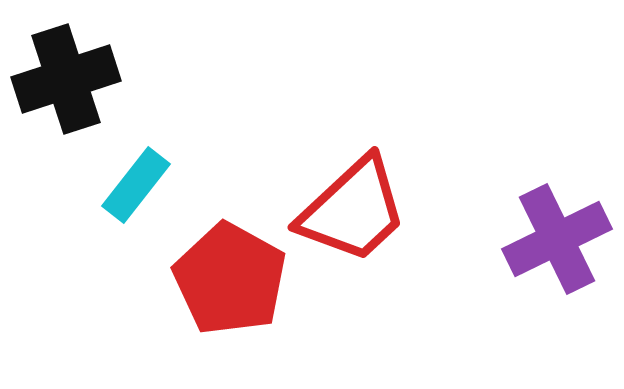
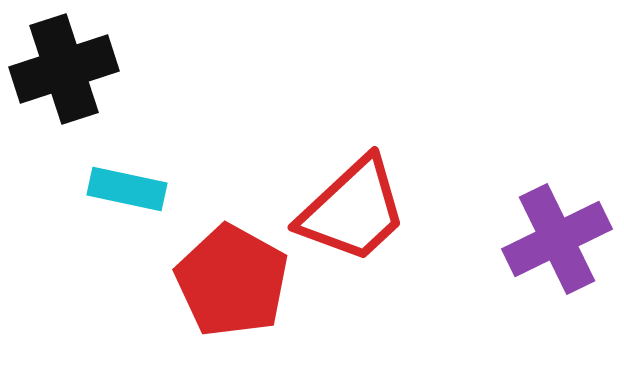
black cross: moved 2 px left, 10 px up
cyan rectangle: moved 9 px left, 4 px down; rotated 64 degrees clockwise
red pentagon: moved 2 px right, 2 px down
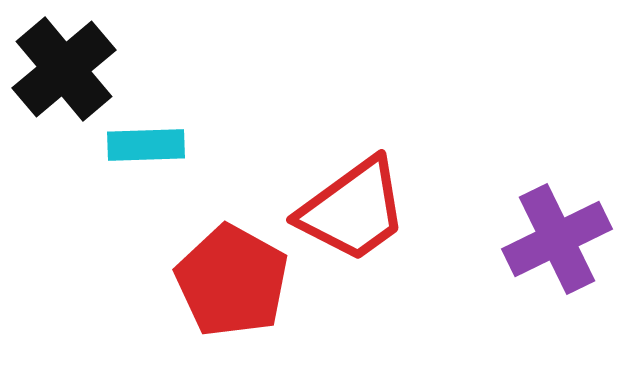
black cross: rotated 22 degrees counterclockwise
cyan rectangle: moved 19 px right, 44 px up; rotated 14 degrees counterclockwise
red trapezoid: rotated 7 degrees clockwise
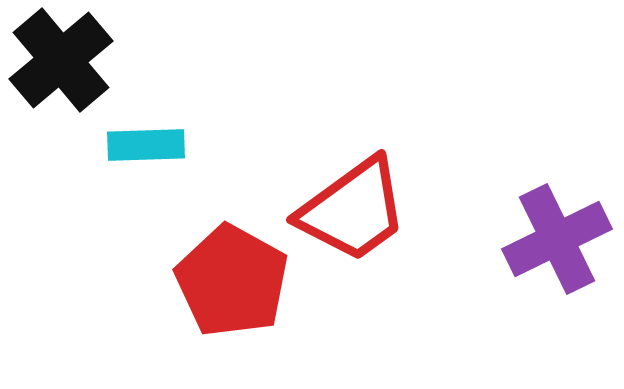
black cross: moved 3 px left, 9 px up
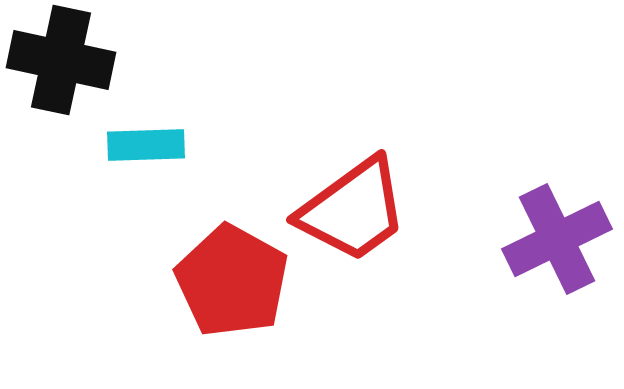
black cross: rotated 38 degrees counterclockwise
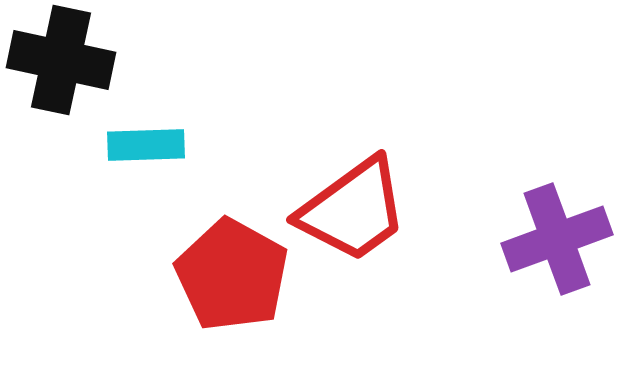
purple cross: rotated 6 degrees clockwise
red pentagon: moved 6 px up
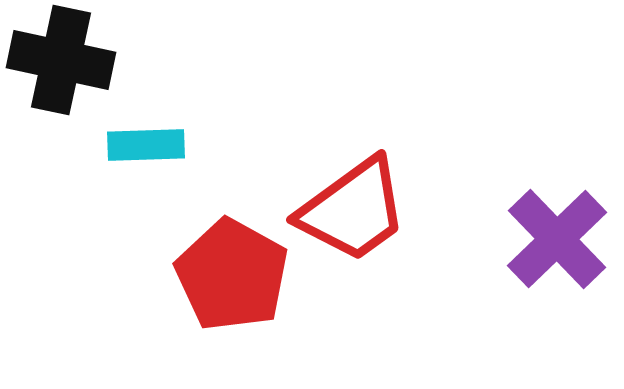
purple cross: rotated 24 degrees counterclockwise
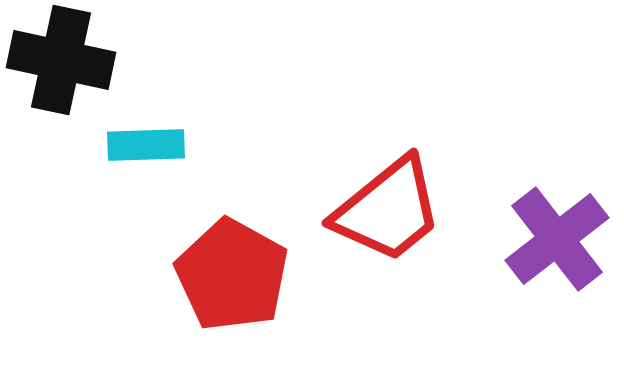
red trapezoid: moved 35 px right; rotated 3 degrees counterclockwise
purple cross: rotated 6 degrees clockwise
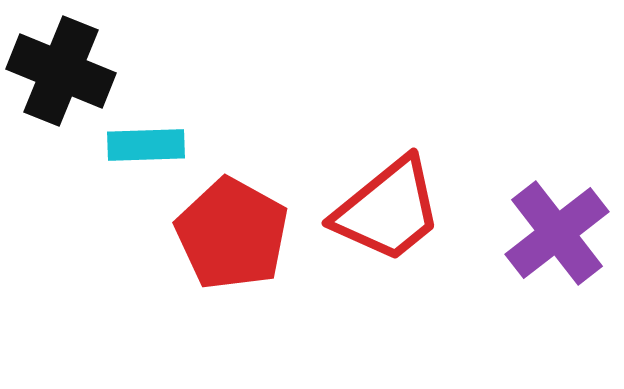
black cross: moved 11 px down; rotated 10 degrees clockwise
purple cross: moved 6 px up
red pentagon: moved 41 px up
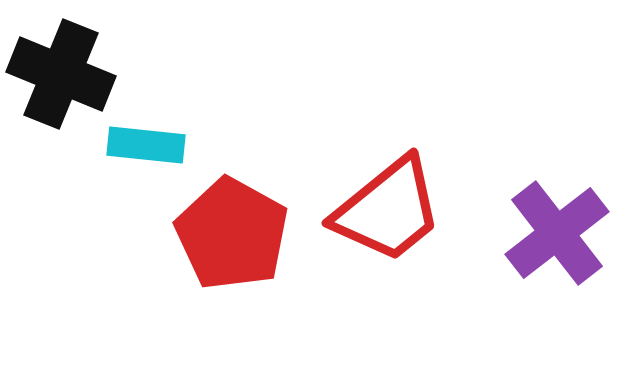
black cross: moved 3 px down
cyan rectangle: rotated 8 degrees clockwise
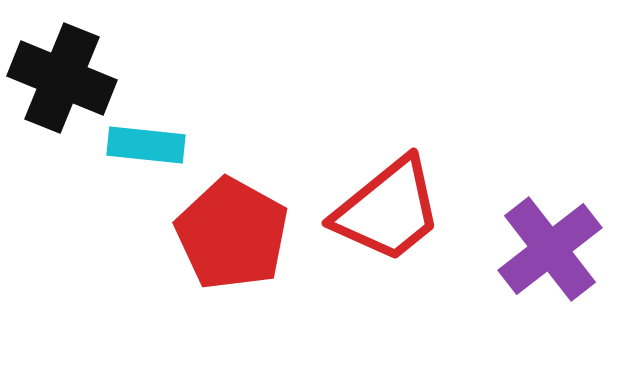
black cross: moved 1 px right, 4 px down
purple cross: moved 7 px left, 16 px down
